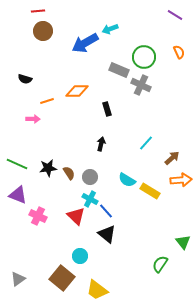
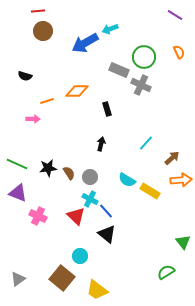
black semicircle: moved 3 px up
purple triangle: moved 2 px up
green semicircle: moved 6 px right, 8 px down; rotated 24 degrees clockwise
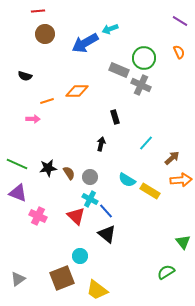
purple line: moved 5 px right, 6 px down
brown circle: moved 2 px right, 3 px down
green circle: moved 1 px down
black rectangle: moved 8 px right, 8 px down
brown square: rotated 30 degrees clockwise
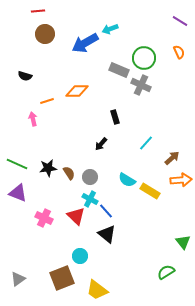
pink arrow: rotated 104 degrees counterclockwise
black arrow: rotated 152 degrees counterclockwise
pink cross: moved 6 px right, 2 px down
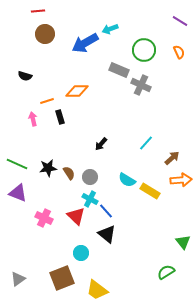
green circle: moved 8 px up
black rectangle: moved 55 px left
cyan circle: moved 1 px right, 3 px up
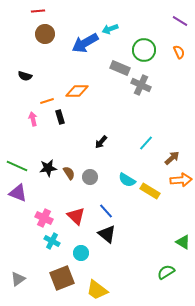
gray rectangle: moved 1 px right, 2 px up
black arrow: moved 2 px up
green line: moved 2 px down
cyan cross: moved 38 px left, 42 px down
green triangle: rotated 21 degrees counterclockwise
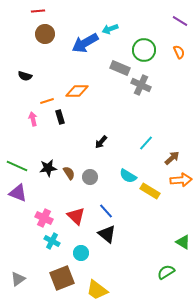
cyan semicircle: moved 1 px right, 4 px up
